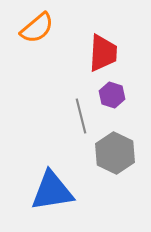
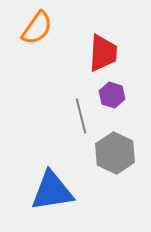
orange semicircle: rotated 15 degrees counterclockwise
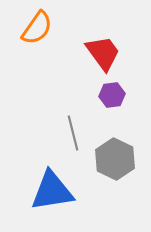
red trapezoid: rotated 39 degrees counterclockwise
purple hexagon: rotated 25 degrees counterclockwise
gray line: moved 8 px left, 17 px down
gray hexagon: moved 6 px down
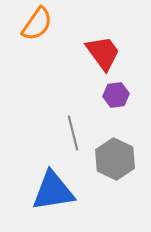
orange semicircle: moved 4 px up
purple hexagon: moved 4 px right
blue triangle: moved 1 px right
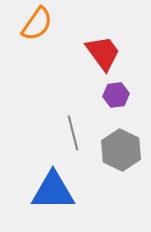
gray hexagon: moved 6 px right, 9 px up
blue triangle: rotated 9 degrees clockwise
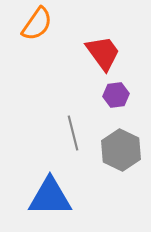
blue triangle: moved 3 px left, 6 px down
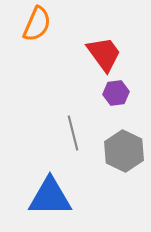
orange semicircle: rotated 12 degrees counterclockwise
red trapezoid: moved 1 px right, 1 px down
purple hexagon: moved 2 px up
gray hexagon: moved 3 px right, 1 px down
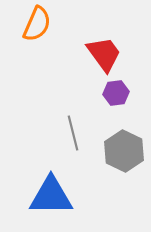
blue triangle: moved 1 px right, 1 px up
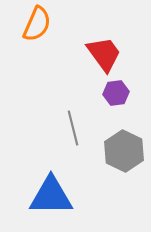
gray line: moved 5 px up
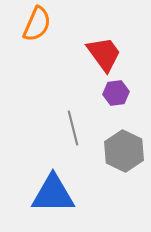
blue triangle: moved 2 px right, 2 px up
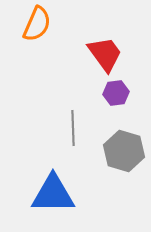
red trapezoid: moved 1 px right
gray line: rotated 12 degrees clockwise
gray hexagon: rotated 9 degrees counterclockwise
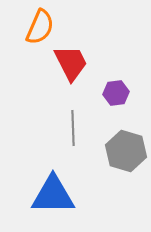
orange semicircle: moved 3 px right, 3 px down
red trapezoid: moved 34 px left, 9 px down; rotated 9 degrees clockwise
gray hexagon: moved 2 px right
blue triangle: moved 1 px down
